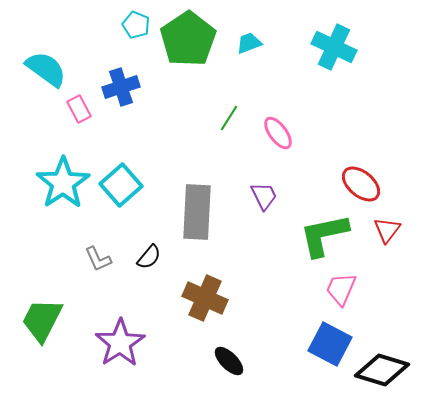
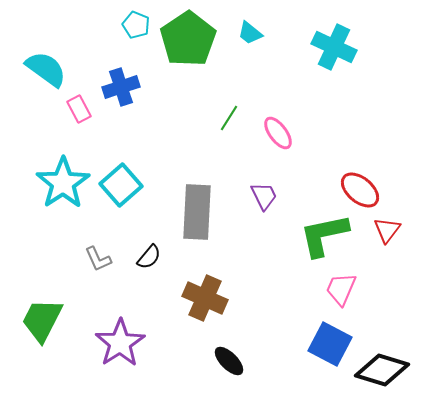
cyan trapezoid: moved 1 px right, 10 px up; rotated 120 degrees counterclockwise
red ellipse: moved 1 px left, 6 px down
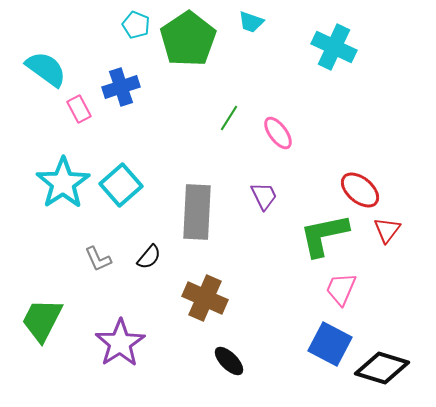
cyan trapezoid: moved 1 px right, 11 px up; rotated 20 degrees counterclockwise
black diamond: moved 2 px up
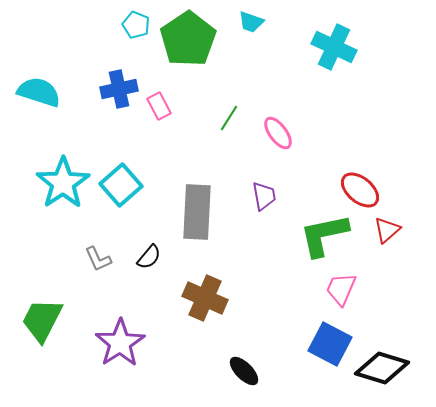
cyan semicircle: moved 7 px left, 23 px down; rotated 18 degrees counterclockwise
blue cross: moved 2 px left, 2 px down; rotated 6 degrees clockwise
pink rectangle: moved 80 px right, 3 px up
purple trapezoid: rotated 16 degrees clockwise
red triangle: rotated 12 degrees clockwise
black ellipse: moved 15 px right, 10 px down
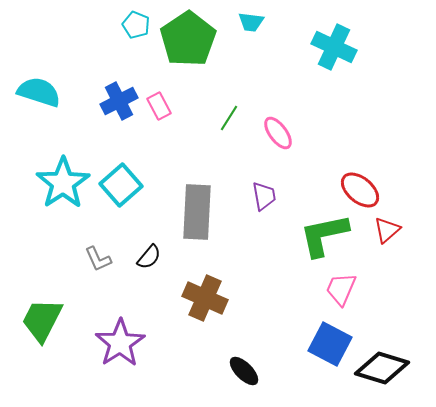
cyan trapezoid: rotated 12 degrees counterclockwise
blue cross: moved 12 px down; rotated 15 degrees counterclockwise
